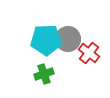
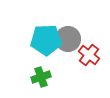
red cross: moved 2 px down
green cross: moved 3 px left, 3 px down
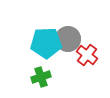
cyan pentagon: moved 3 px down
red cross: moved 2 px left
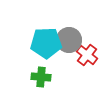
gray circle: moved 1 px right, 1 px down
green cross: rotated 24 degrees clockwise
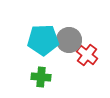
cyan pentagon: moved 3 px left, 3 px up
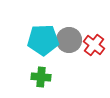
red cross: moved 7 px right, 10 px up
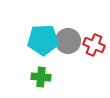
gray circle: moved 1 px left, 1 px down
red cross: rotated 15 degrees counterclockwise
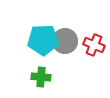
gray circle: moved 3 px left
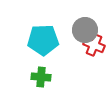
gray circle: moved 20 px right, 11 px up
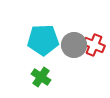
gray circle: moved 11 px left, 15 px down
green cross: rotated 30 degrees clockwise
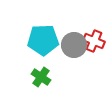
red cross: moved 4 px up
